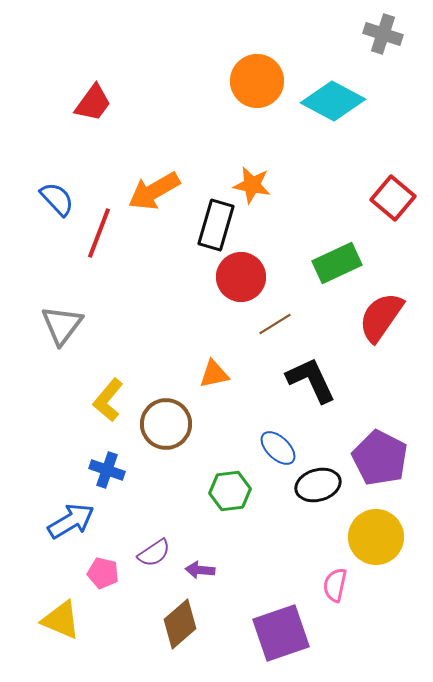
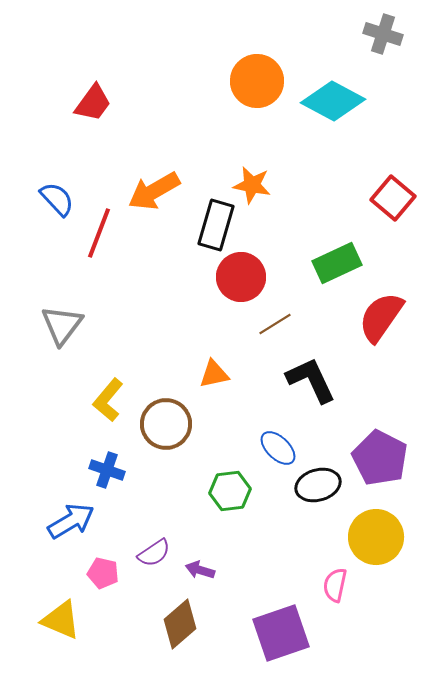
purple arrow: rotated 12 degrees clockwise
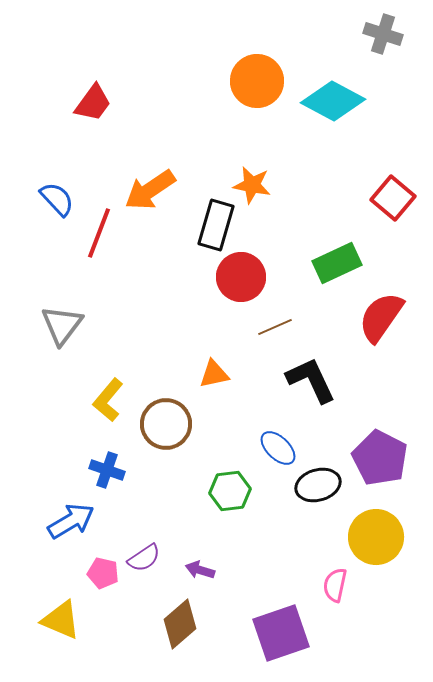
orange arrow: moved 4 px left, 1 px up; rotated 4 degrees counterclockwise
brown line: moved 3 px down; rotated 8 degrees clockwise
purple semicircle: moved 10 px left, 5 px down
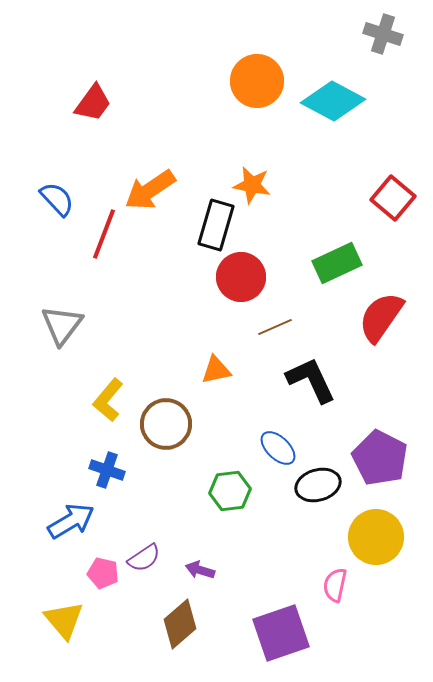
red line: moved 5 px right, 1 px down
orange triangle: moved 2 px right, 4 px up
yellow triangle: moved 3 px right; rotated 27 degrees clockwise
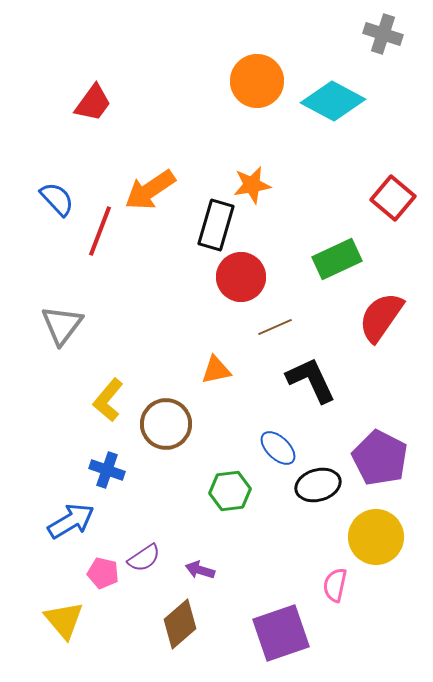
orange star: rotated 21 degrees counterclockwise
red line: moved 4 px left, 3 px up
green rectangle: moved 4 px up
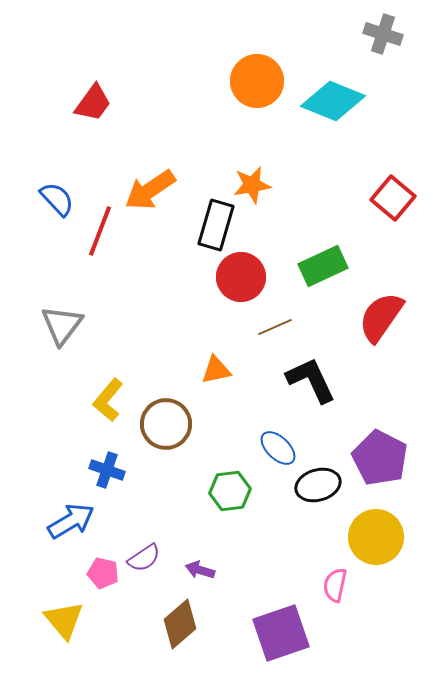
cyan diamond: rotated 6 degrees counterclockwise
green rectangle: moved 14 px left, 7 px down
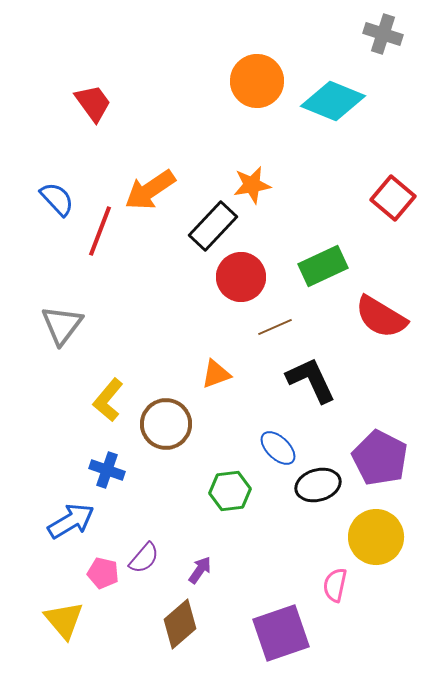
red trapezoid: rotated 72 degrees counterclockwise
black rectangle: moved 3 px left, 1 px down; rotated 27 degrees clockwise
red semicircle: rotated 94 degrees counterclockwise
orange triangle: moved 4 px down; rotated 8 degrees counterclockwise
purple semicircle: rotated 16 degrees counterclockwise
purple arrow: rotated 108 degrees clockwise
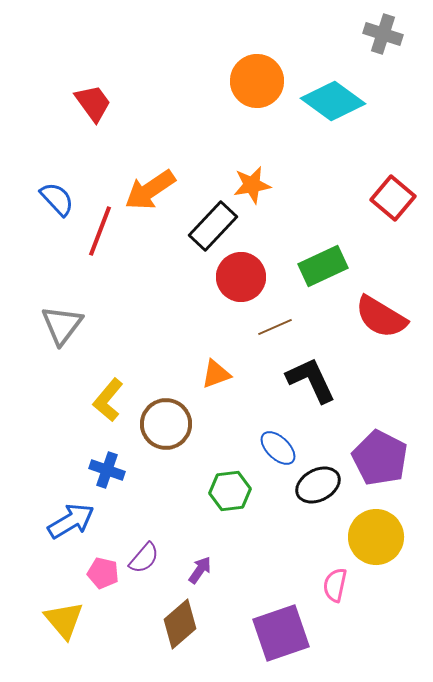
cyan diamond: rotated 14 degrees clockwise
black ellipse: rotated 12 degrees counterclockwise
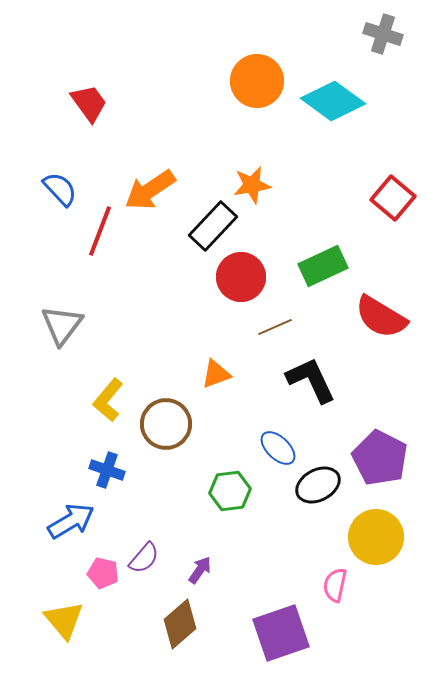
red trapezoid: moved 4 px left
blue semicircle: moved 3 px right, 10 px up
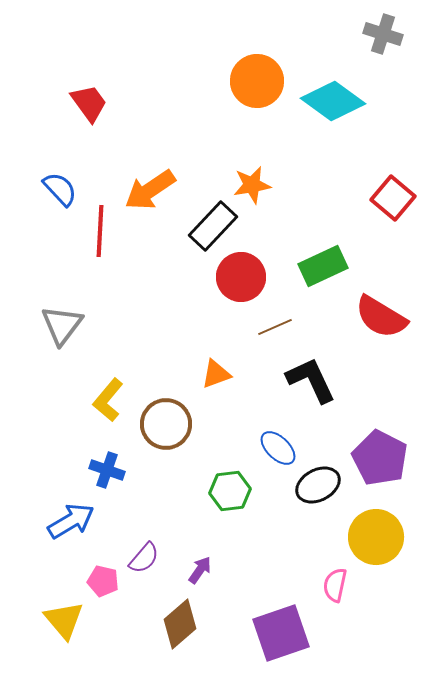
red line: rotated 18 degrees counterclockwise
pink pentagon: moved 8 px down
